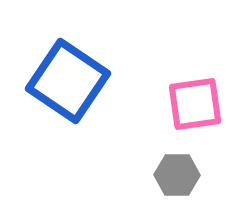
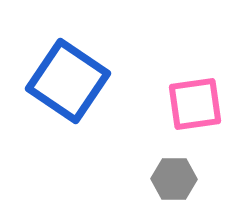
gray hexagon: moved 3 px left, 4 px down
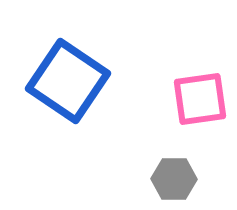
pink square: moved 5 px right, 5 px up
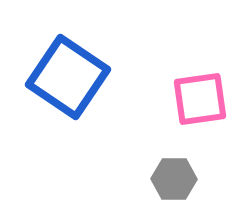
blue square: moved 4 px up
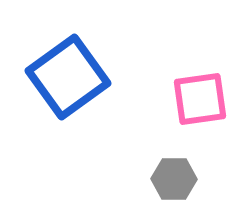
blue square: rotated 20 degrees clockwise
